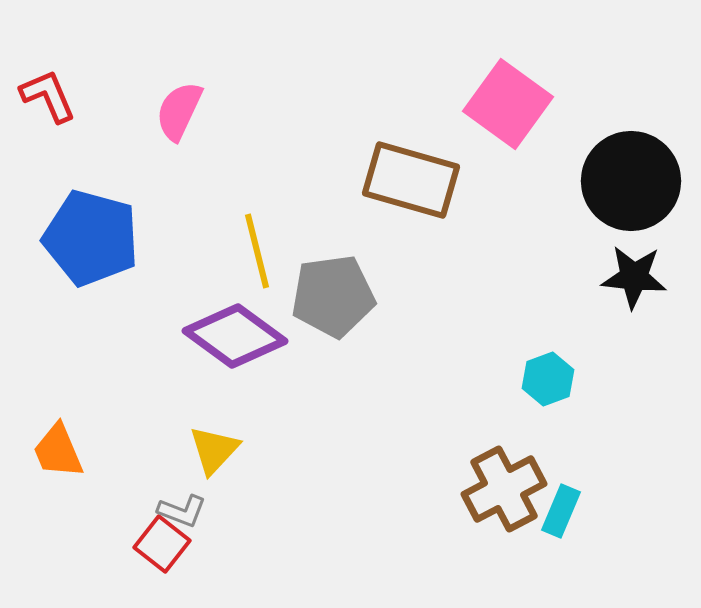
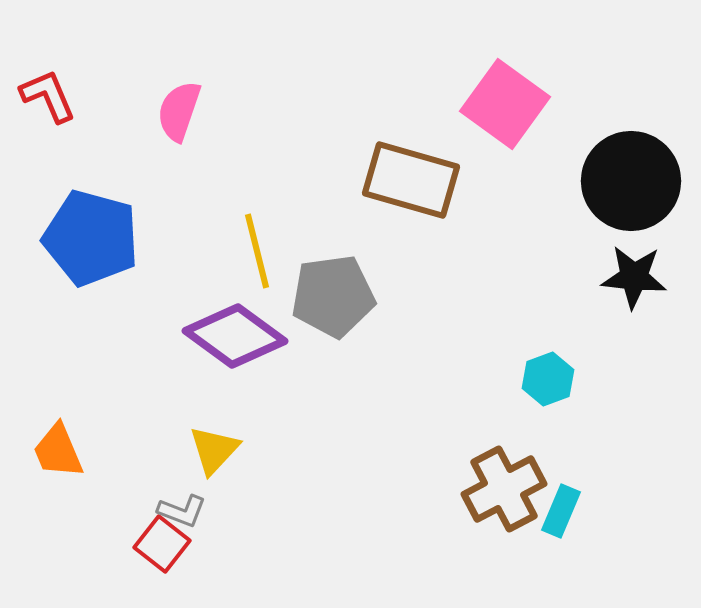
pink square: moved 3 px left
pink semicircle: rotated 6 degrees counterclockwise
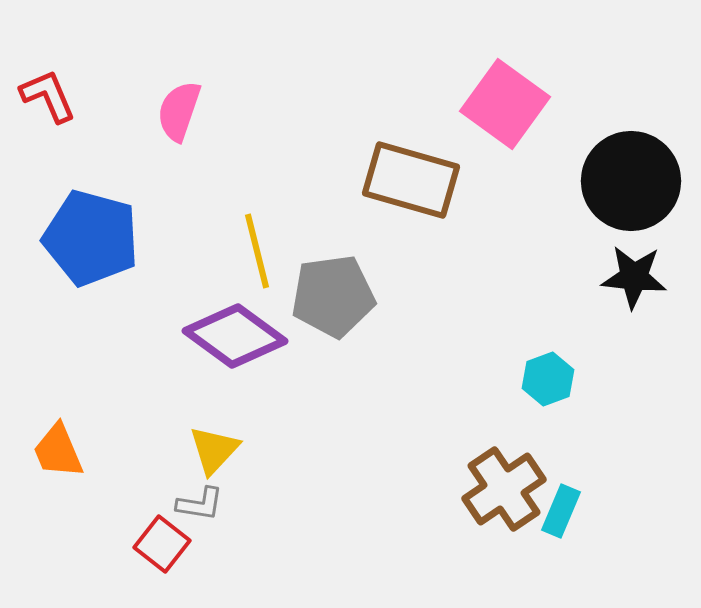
brown cross: rotated 6 degrees counterclockwise
gray L-shape: moved 18 px right, 7 px up; rotated 12 degrees counterclockwise
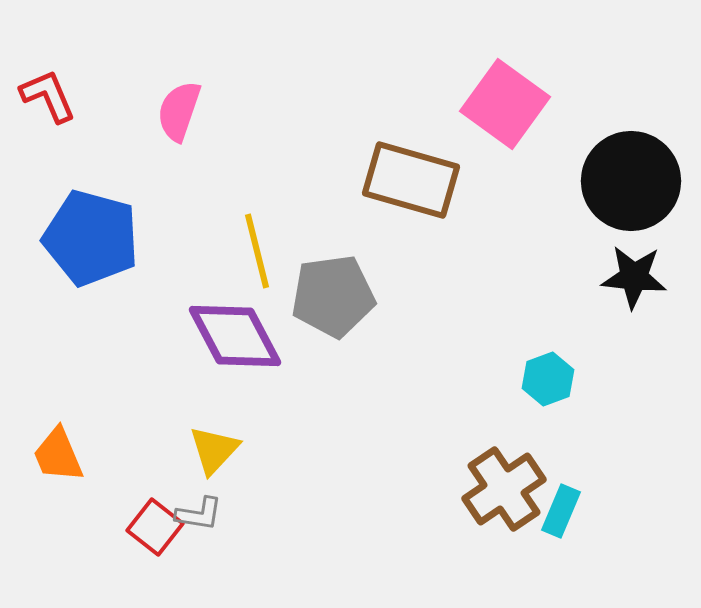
purple diamond: rotated 26 degrees clockwise
orange trapezoid: moved 4 px down
gray L-shape: moved 1 px left, 10 px down
red square: moved 7 px left, 17 px up
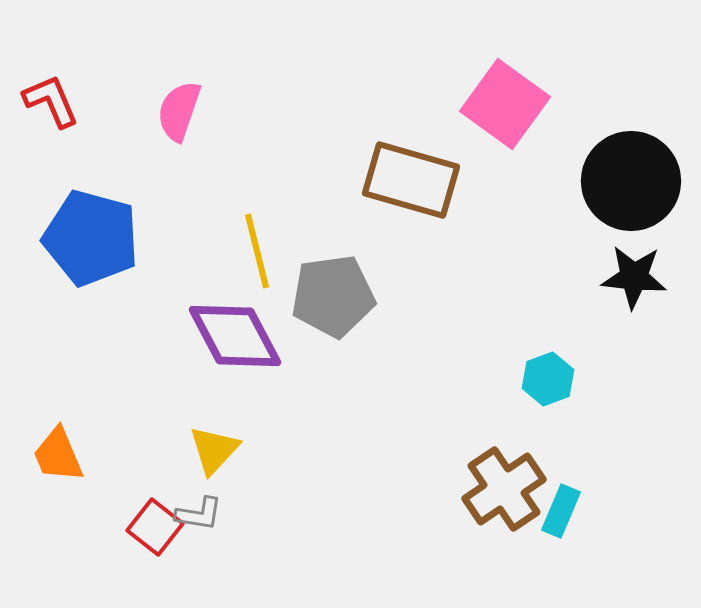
red L-shape: moved 3 px right, 5 px down
